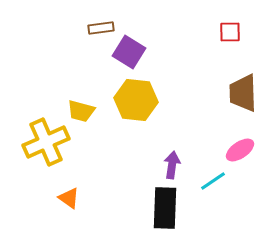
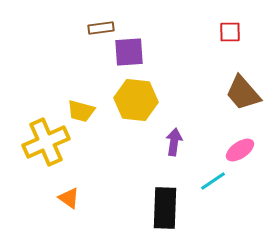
purple square: rotated 36 degrees counterclockwise
brown trapezoid: rotated 39 degrees counterclockwise
purple arrow: moved 2 px right, 23 px up
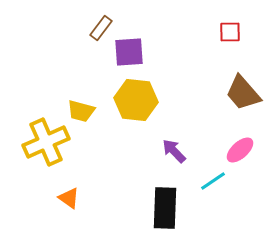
brown rectangle: rotated 45 degrees counterclockwise
purple arrow: moved 9 px down; rotated 52 degrees counterclockwise
pink ellipse: rotated 8 degrees counterclockwise
